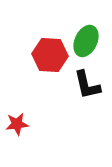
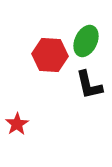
black L-shape: moved 2 px right
red star: rotated 25 degrees counterclockwise
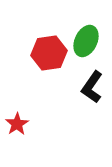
red hexagon: moved 1 px left, 2 px up; rotated 12 degrees counterclockwise
black L-shape: moved 3 px right, 2 px down; rotated 48 degrees clockwise
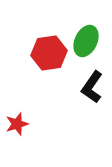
red star: rotated 15 degrees clockwise
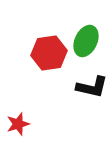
black L-shape: rotated 112 degrees counterclockwise
red star: moved 1 px right
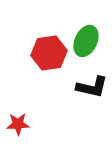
red star: rotated 15 degrees clockwise
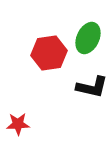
green ellipse: moved 2 px right, 3 px up
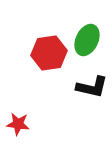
green ellipse: moved 1 px left, 2 px down
red star: rotated 10 degrees clockwise
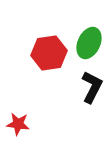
green ellipse: moved 2 px right, 3 px down
black L-shape: rotated 76 degrees counterclockwise
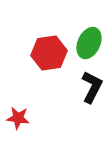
red star: moved 6 px up
